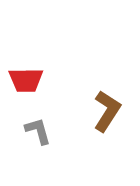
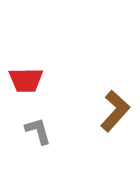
brown L-shape: moved 8 px right; rotated 9 degrees clockwise
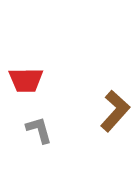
gray L-shape: moved 1 px right, 1 px up
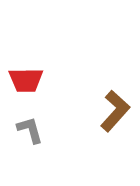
gray L-shape: moved 9 px left
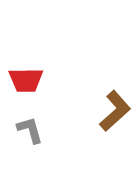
brown L-shape: rotated 6 degrees clockwise
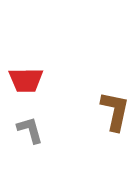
brown L-shape: rotated 36 degrees counterclockwise
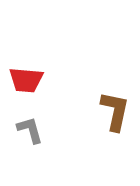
red trapezoid: rotated 6 degrees clockwise
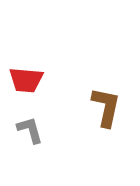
brown L-shape: moved 9 px left, 4 px up
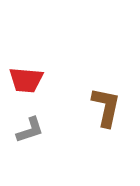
gray L-shape: rotated 88 degrees clockwise
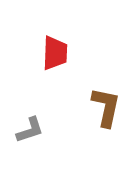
red trapezoid: moved 29 px right, 27 px up; rotated 93 degrees counterclockwise
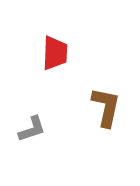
gray L-shape: moved 2 px right, 1 px up
